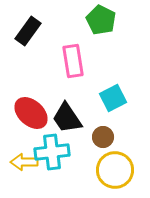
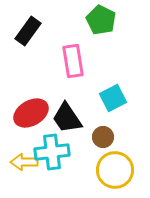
red ellipse: rotated 72 degrees counterclockwise
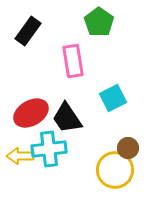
green pentagon: moved 2 px left, 2 px down; rotated 8 degrees clockwise
brown circle: moved 25 px right, 11 px down
cyan cross: moved 3 px left, 3 px up
yellow arrow: moved 4 px left, 6 px up
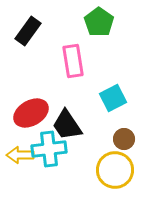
black trapezoid: moved 7 px down
brown circle: moved 4 px left, 9 px up
yellow arrow: moved 1 px up
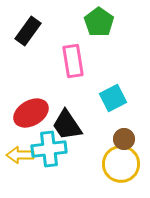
yellow circle: moved 6 px right, 6 px up
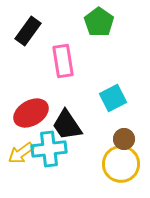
pink rectangle: moved 10 px left
yellow arrow: moved 1 px right, 2 px up; rotated 36 degrees counterclockwise
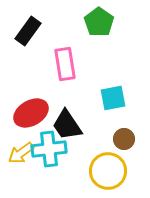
pink rectangle: moved 2 px right, 3 px down
cyan square: rotated 16 degrees clockwise
yellow circle: moved 13 px left, 7 px down
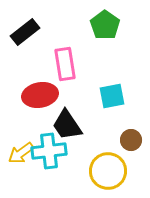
green pentagon: moved 6 px right, 3 px down
black rectangle: moved 3 px left, 1 px down; rotated 16 degrees clockwise
cyan square: moved 1 px left, 2 px up
red ellipse: moved 9 px right, 18 px up; rotated 20 degrees clockwise
brown circle: moved 7 px right, 1 px down
cyan cross: moved 2 px down
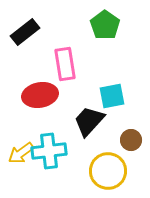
black trapezoid: moved 22 px right, 4 px up; rotated 76 degrees clockwise
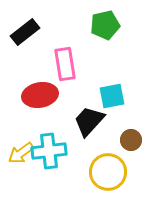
green pentagon: rotated 24 degrees clockwise
yellow circle: moved 1 px down
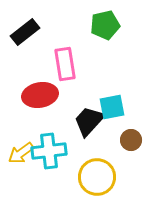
cyan square: moved 11 px down
yellow circle: moved 11 px left, 5 px down
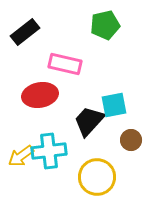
pink rectangle: rotated 68 degrees counterclockwise
cyan square: moved 2 px right, 2 px up
yellow arrow: moved 3 px down
